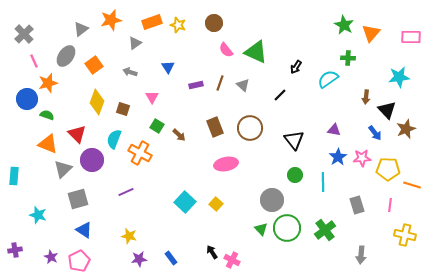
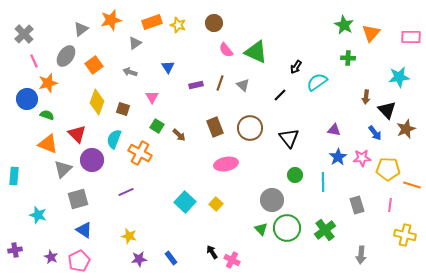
cyan semicircle at (328, 79): moved 11 px left, 3 px down
black triangle at (294, 140): moved 5 px left, 2 px up
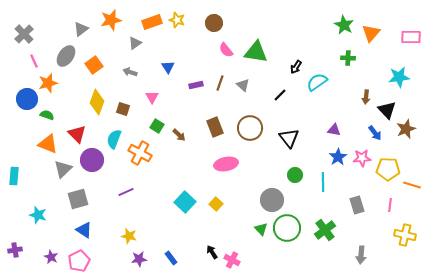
yellow star at (178, 25): moved 1 px left, 5 px up
green triangle at (256, 52): rotated 15 degrees counterclockwise
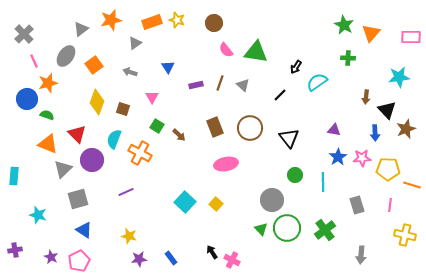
blue arrow at (375, 133): rotated 35 degrees clockwise
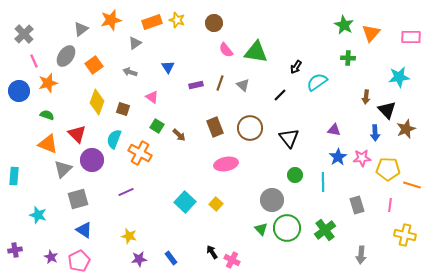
pink triangle at (152, 97): rotated 24 degrees counterclockwise
blue circle at (27, 99): moved 8 px left, 8 px up
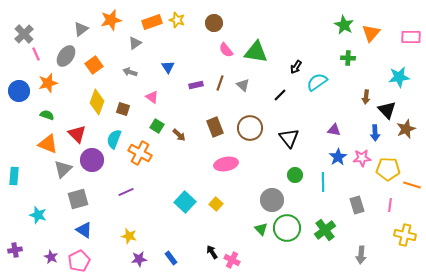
pink line at (34, 61): moved 2 px right, 7 px up
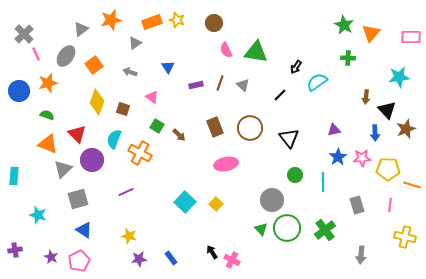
pink semicircle at (226, 50): rotated 14 degrees clockwise
purple triangle at (334, 130): rotated 24 degrees counterclockwise
yellow cross at (405, 235): moved 2 px down
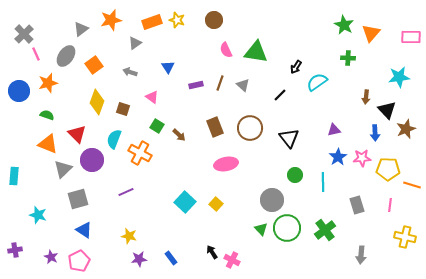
brown circle at (214, 23): moved 3 px up
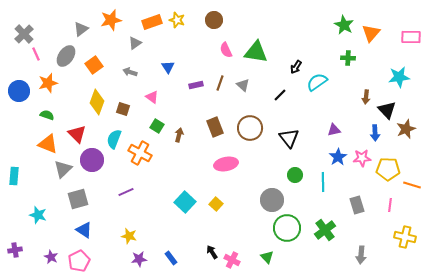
brown arrow at (179, 135): rotated 120 degrees counterclockwise
green triangle at (261, 229): moved 6 px right, 28 px down
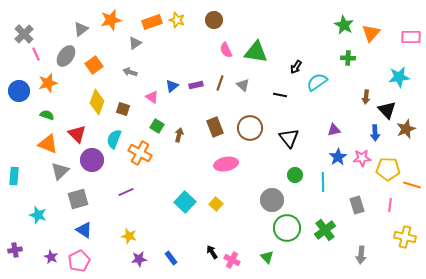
blue triangle at (168, 67): moved 4 px right, 19 px down; rotated 24 degrees clockwise
black line at (280, 95): rotated 56 degrees clockwise
gray triangle at (63, 169): moved 3 px left, 2 px down
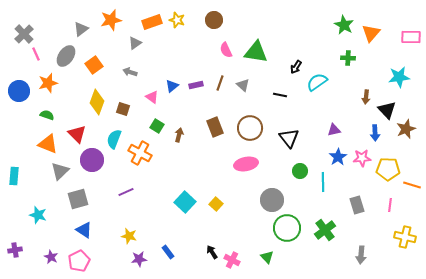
pink ellipse at (226, 164): moved 20 px right
green circle at (295, 175): moved 5 px right, 4 px up
blue rectangle at (171, 258): moved 3 px left, 6 px up
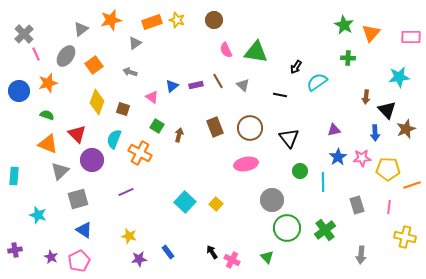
brown line at (220, 83): moved 2 px left, 2 px up; rotated 49 degrees counterclockwise
orange line at (412, 185): rotated 36 degrees counterclockwise
pink line at (390, 205): moved 1 px left, 2 px down
